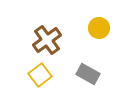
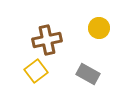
brown cross: rotated 24 degrees clockwise
yellow square: moved 4 px left, 4 px up
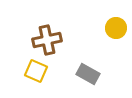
yellow circle: moved 17 px right
yellow square: rotated 30 degrees counterclockwise
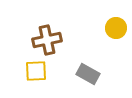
yellow square: rotated 25 degrees counterclockwise
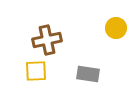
gray rectangle: rotated 20 degrees counterclockwise
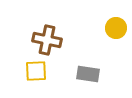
brown cross: rotated 24 degrees clockwise
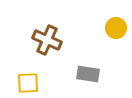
brown cross: rotated 12 degrees clockwise
yellow square: moved 8 px left, 12 px down
